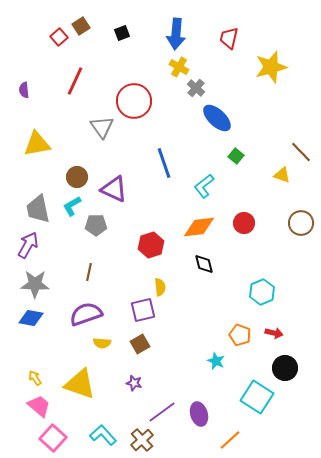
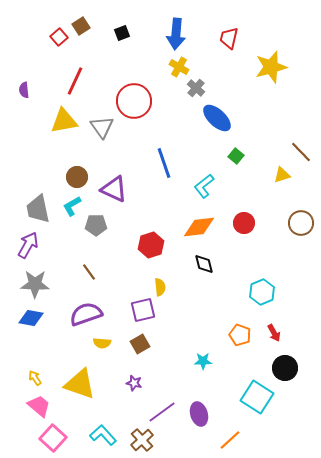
yellow triangle at (37, 144): moved 27 px right, 23 px up
yellow triangle at (282, 175): rotated 36 degrees counterclockwise
brown line at (89, 272): rotated 48 degrees counterclockwise
red arrow at (274, 333): rotated 48 degrees clockwise
cyan star at (216, 361): moved 13 px left; rotated 24 degrees counterclockwise
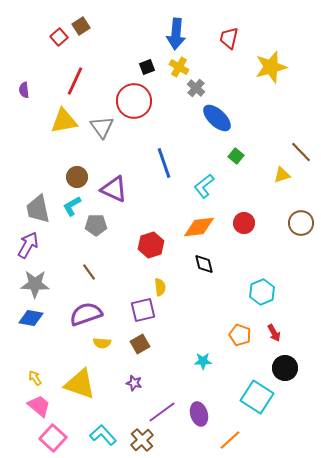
black square at (122, 33): moved 25 px right, 34 px down
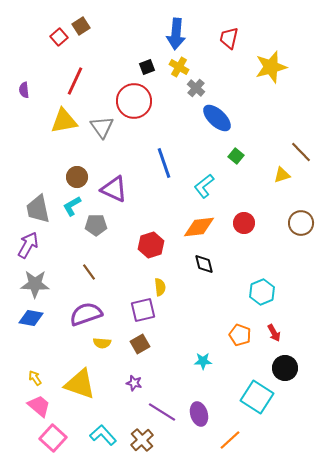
purple line at (162, 412): rotated 68 degrees clockwise
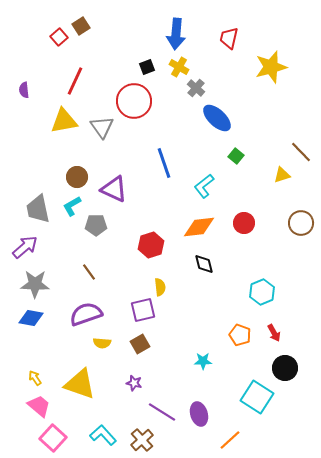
purple arrow at (28, 245): moved 3 px left, 2 px down; rotated 20 degrees clockwise
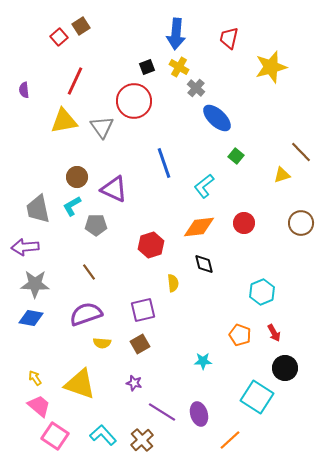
purple arrow at (25, 247): rotated 144 degrees counterclockwise
yellow semicircle at (160, 287): moved 13 px right, 4 px up
pink square at (53, 438): moved 2 px right, 2 px up; rotated 8 degrees counterclockwise
